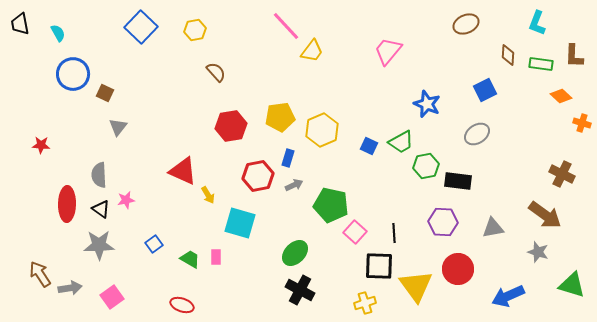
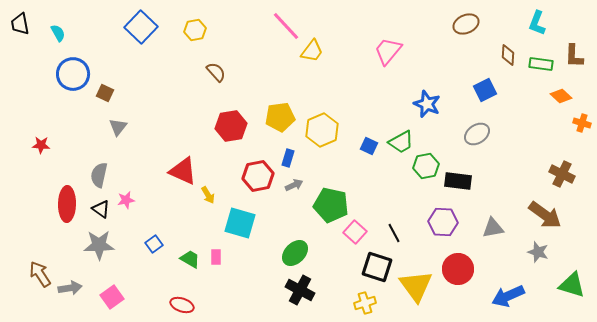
gray semicircle at (99, 175): rotated 15 degrees clockwise
black line at (394, 233): rotated 24 degrees counterclockwise
black square at (379, 266): moved 2 px left, 1 px down; rotated 16 degrees clockwise
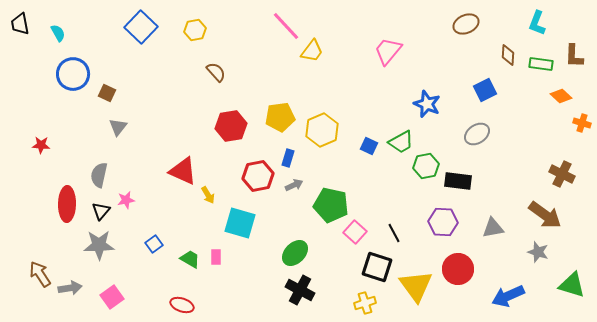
brown square at (105, 93): moved 2 px right
black triangle at (101, 209): moved 2 px down; rotated 36 degrees clockwise
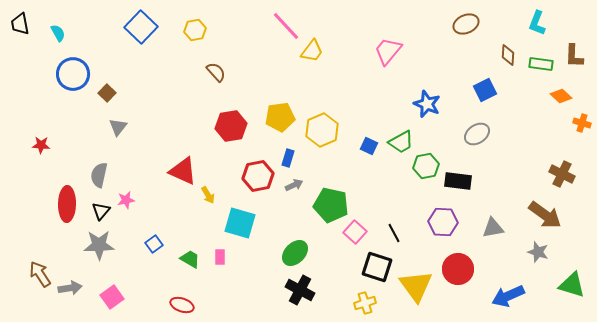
brown square at (107, 93): rotated 18 degrees clockwise
pink rectangle at (216, 257): moved 4 px right
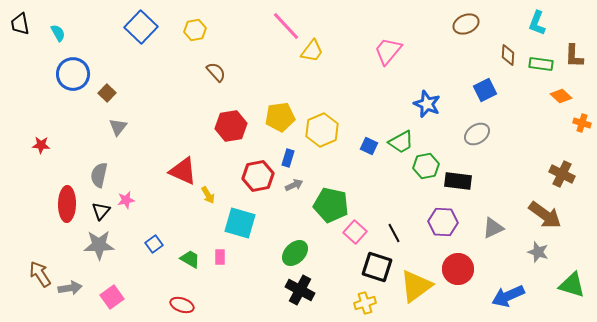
gray triangle at (493, 228): rotated 15 degrees counterclockwise
yellow triangle at (416, 286): rotated 30 degrees clockwise
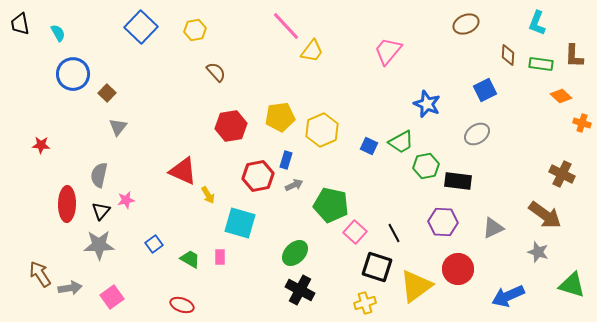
blue rectangle at (288, 158): moved 2 px left, 2 px down
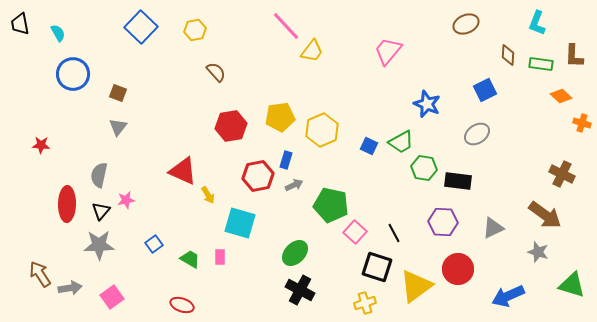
brown square at (107, 93): moved 11 px right; rotated 24 degrees counterclockwise
green hexagon at (426, 166): moved 2 px left, 2 px down; rotated 20 degrees clockwise
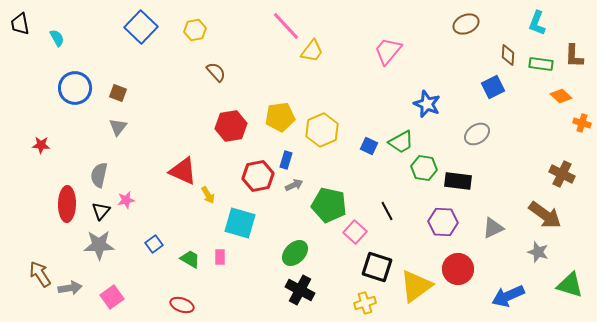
cyan semicircle at (58, 33): moved 1 px left, 5 px down
blue circle at (73, 74): moved 2 px right, 14 px down
blue square at (485, 90): moved 8 px right, 3 px up
green pentagon at (331, 205): moved 2 px left
black line at (394, 233): moved 7 px left, 22 px up
green triangle at (572, 285): moved 2 px left
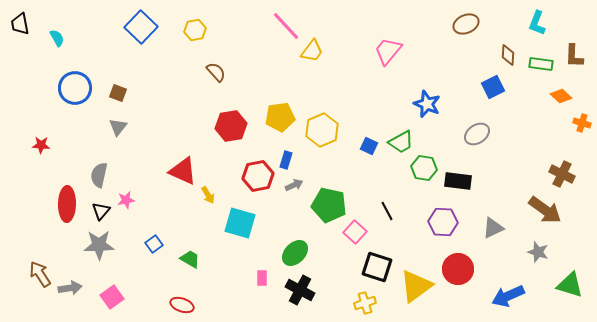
brown arrow at (545, 215): moved 5 px up
pink rectangle at (220, 257): moved 42 px right, 21 px down
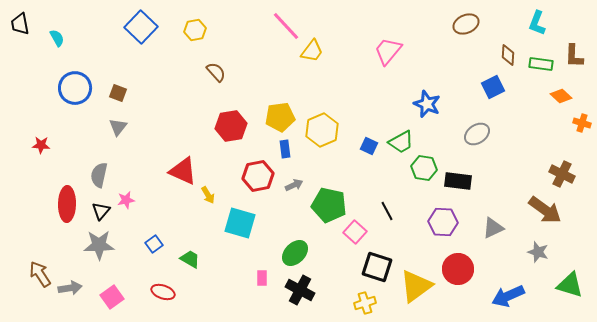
blue rectangle at (286, 160): moved 1 px left, 11 px up; rotated 24 degrees counterclockwise
red ellipse at (182, 305): moved 19 px left, 13 px up
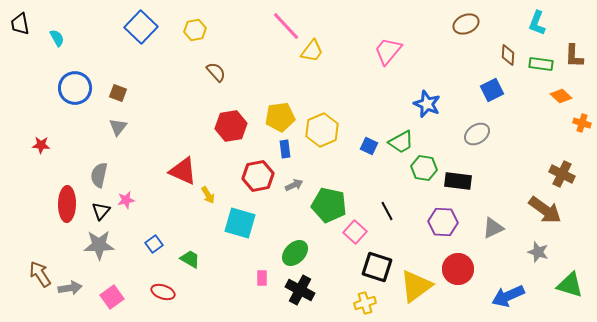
blue square at (493, 87): moved 1 px left, 3 px down
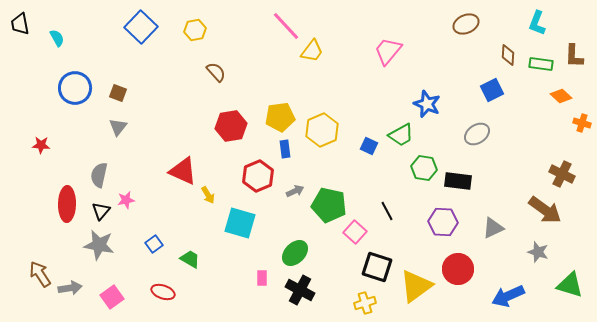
green trapezoid at (401, 142): moved 7 px up
red hexagon at (258, 176): rotated 12 degrees counterclockwise
gray arrow at (294, 185): moved 1 px right, 6 px down
gray star at (99, 245): rotated 12 degrees clockwise
